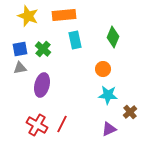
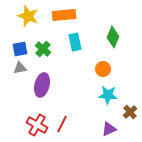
cyan rectangle: moved 2 px down
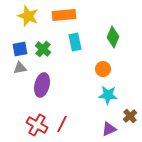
brown cross: moved 4 px down
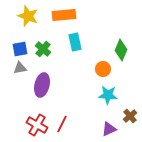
green diamond: moved 8 px right, 13 px down
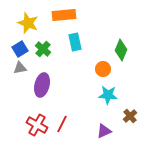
yellow star: moved 7 px down
blue square: rotated 21 degrees counterclockwise
purple triangle: moved 5 px left, 2 px down
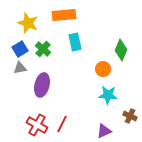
brown cross: rotated 24 degrees counterclockwise
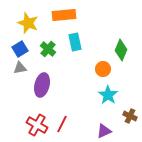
green cross: moved 5 px right
cyan star: rotated 30 degrees clockwise
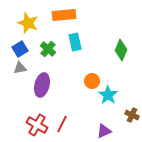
orange circle: moved 11 px left, 12 px down
brown cross: moved 2 px right, 1 px up
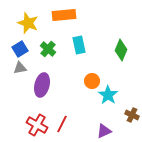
cyan rectangle: moved 4 px right, 3 px down
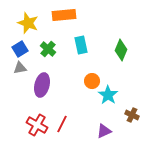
cyan rectangle: moved 2 px right
